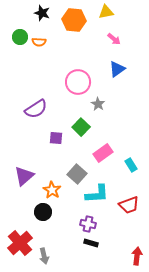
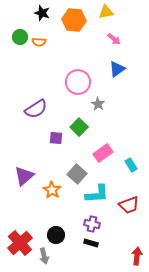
green square: moved 2 px left
black circle: moved 13 px right, 23 px down
purple cross: moved 4 px right
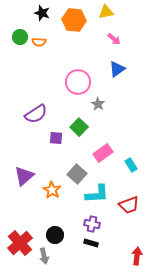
purple semicircle: moved 5 px down
black circle: moved 1 px left
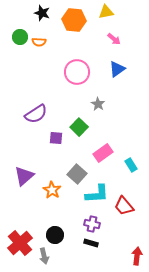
pink circle: moved 1 px left, 10 px up
red trapezoid: moved 5 px left, 1 px down; rotated 70 degrees clockwise
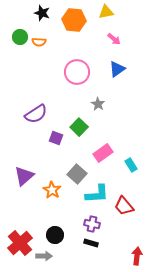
purple square: rotated 16 degrees clockwise
gray arrow: rotated 77 degrees counterclockwise
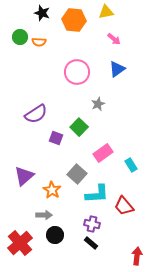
gray star: rotated 16 degrees clockwise
black rectangle: rotated 24 degrees clockwise
gray arrow: moved 41 px up
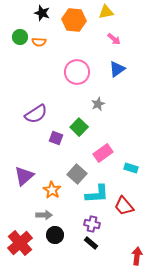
cyan rectangle: moved 3 px down; rotated 40 degrees counterclockwise
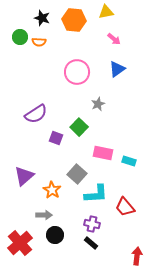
black star: moved 5 px down
pink rectangle: rotated 48 degrees clockwise
cyan rectangle: moved 2 px left, 7 px up
cyan L-shape: moved 1 px left
red trapezoid: moved 1 px right, 1 px down
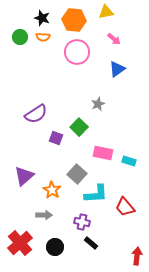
orange semicircle: moved 4 px right, 5 px up
pink circle: moved 20 px up
purple cross: moved 10 px left, 2 px up
black circle: moved 12 px down
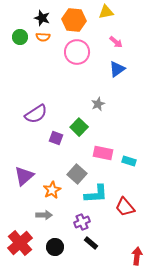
pink arrow: moved 2 px right, 3 px down
orange star: rotated 12 degrees clockwise
purple cross: rotated 35 degrees counterclockwise
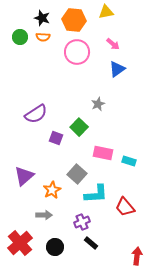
pink arrow: moved 3 px left, 2 px down
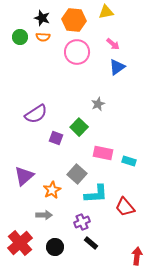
blue triangle: moved 2 px up
